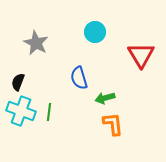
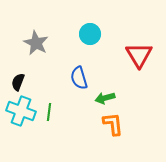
cyan circle: moved 5 px left, 2 px down
red triangle: moved 2 px left
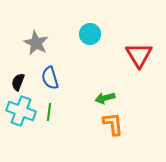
blue semicircle: moved 29 px left
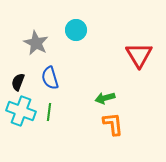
cyan circle: moved 14 px left, 4 px up
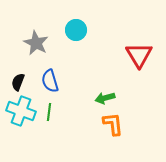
blue semicircle: moved 3 px down
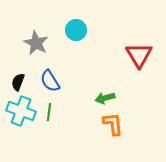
blue semicircle: rotated 15 degrees counterclockwise
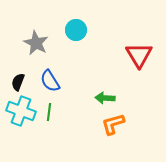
green arrow: rotated 18 degrees clockwise
orange L-shape: rotated 100 degrees counterclockwise
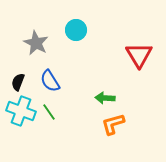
green line: rotated 42 degrees counterclockwise
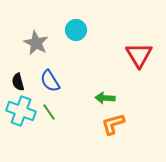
black semicircle: rotated 36 degrees counterclockwise
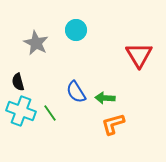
blue semicircle: moved 26 px right, 11 px down
green line: moved 1 px right, 1 px down
